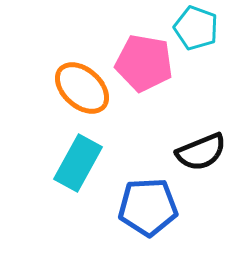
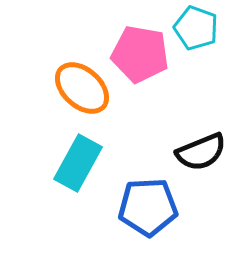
pink pentagon: moved 4 px left, 9 px up
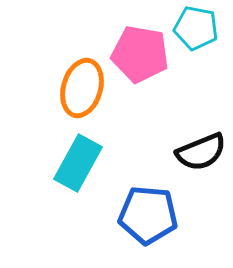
cyan pentagon: rotated 9 degrees counterclockwise
orange ellipse: rotated 64 degrees clockwise
blue pentagon: moved 8 px down; rotated 8 degrees clockwise
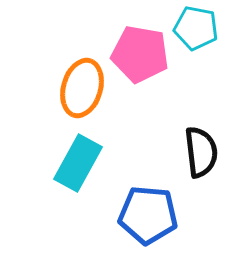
black semicircle: rotated 75 degrees counterclockwise
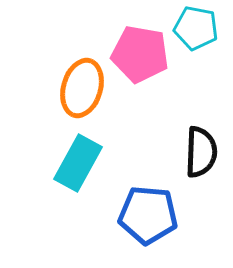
black semicircle: rotated 9 degrees clockwise
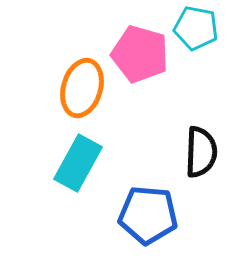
pink pentagon: rotated 6 degrees clockwise
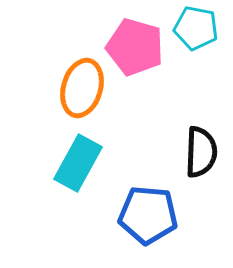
pink pentagon: moved 5 px left, 7 px up
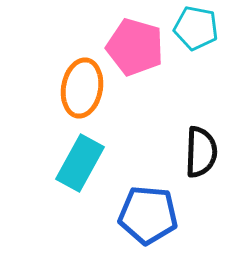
orange ellipse: rotated 6 degrees counterclockwise
cyan rectangle: moved 2 px right
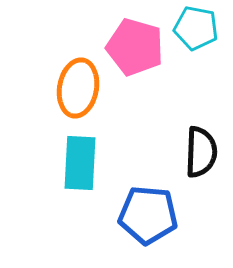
orange ellipse: moved 4 px left
cyan rectangle: rotated 26 degrees counterclockwise
